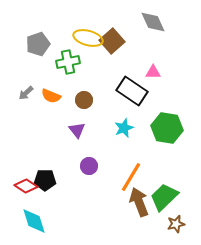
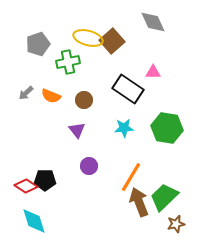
black rectangle: moved 4 px left, 2 px up
cyan star: rotated 18 degrees clockwise
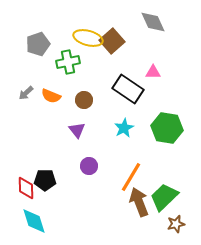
cyan star: rotated 24 degrees counterclockwise
red diamond: moved 2 px down; rotated 55 degrees clockwise
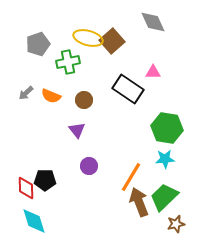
cyan star: moved 41 px right, 31 px down; rotated 24 degrees clockwise
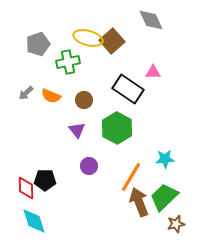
gray diamond: moved 2 px left, 2 px up
green hexagon: moved 50 px left; rotated 20 degrees clockwise
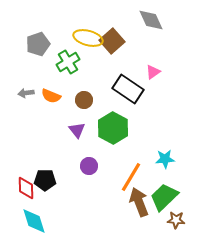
green cross: rotated 20 degrees counterclockwise
pink triangle: rotated 35 degrees counterclockwise
gray arrow: rotated 35 degrees clockwise
green hexagon: moved 4 px left
brown star: moved 4 px up; rotated 18 degrees clockwise
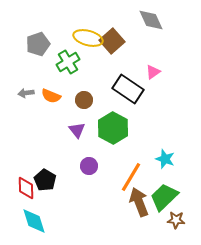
cyan star: rotated 24 degrees clockwise
black pentagon: rotated 30 degrees clockwise
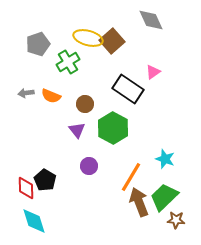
brown circle: moved 1 px right, 4 px down
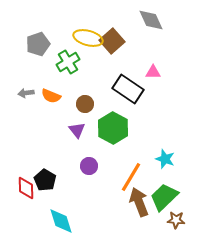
pink triangle: rotated 35 degrees clockwise
cyan diamond: moved 27 px right
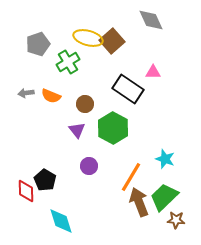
red diamond: moved 3 px down
